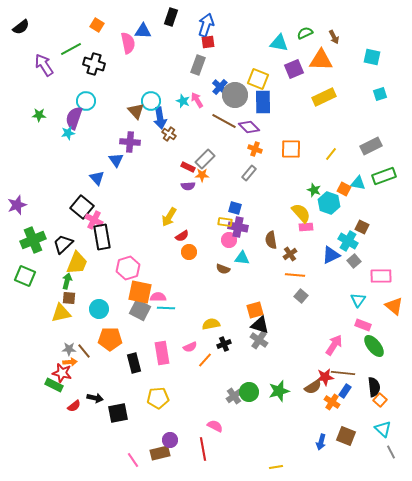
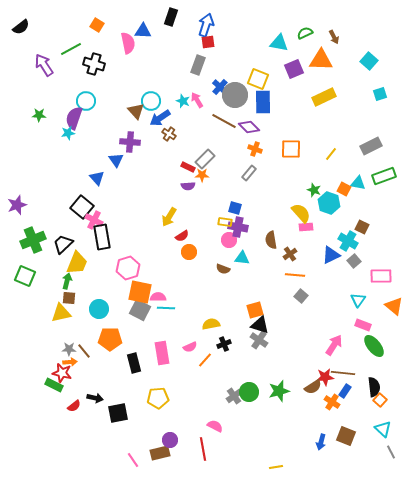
cyan square at (372, 57): moved 3 px left, 4 px down; rotated 30 degrees clockwise
blue arrow at (160, 118): rotated 65 degrees clockwise
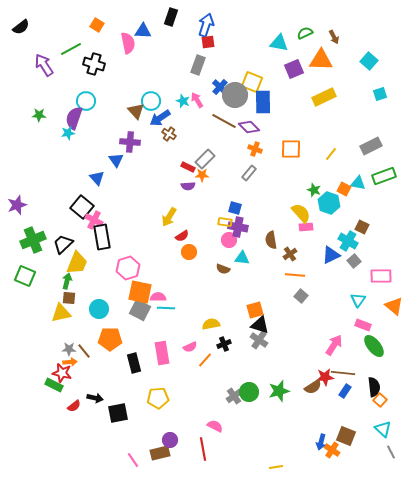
yellow square at (258, 79): moved 6 px left, 3 px down
orange cross at (332, 402): moved 48 px down
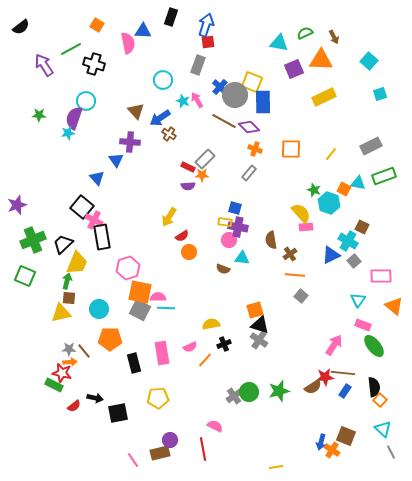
cyan circle at (151, 101): moved 12 px right, 21 px up
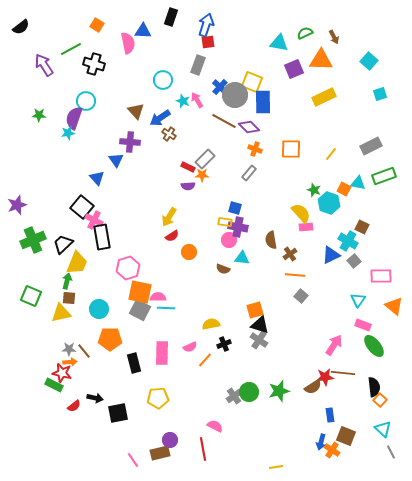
red semicircle at (182, 236): moved 10 px left
green square at (25, 276): moved 6 px right, 20 px down
pink rectangle at (162, 353): rotated 10 degrees clockwise
blue rectangle at (345, 391): moved 15 px left, 24 px down; rotated 40 degrees counterclockwise
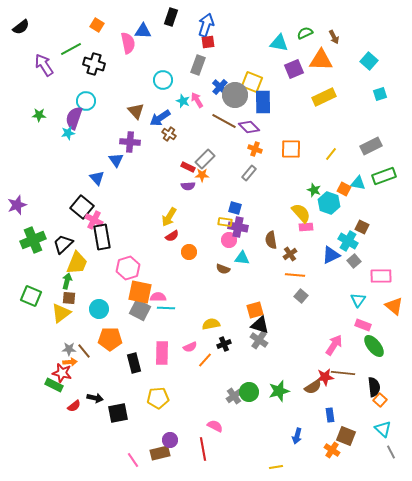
yellow triangle at (61, 313): rotated 25 degrees counterclockwise
blue arrow at (321, 442): moved 24 px left, 6 px up
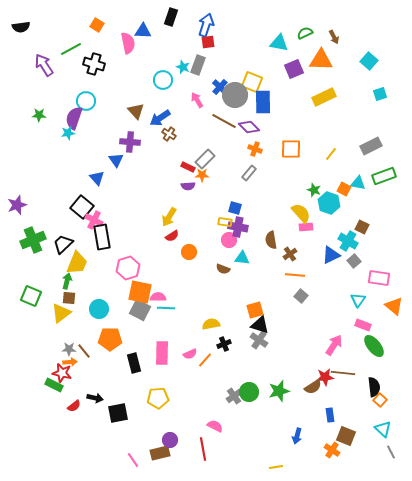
black semicircle at (21, 27): rotated 30 degrees clockwise
cyan star at (183, 101): moved 34 px up
pink rectangle at (381, 276): moved 2 px left, 2 px down; rotated 10 degrees clockwise
pink semicircle at (190, 347): moved 7 px down
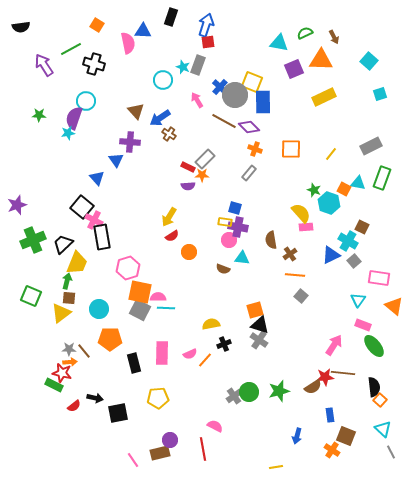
green rectangle at (384, 176): moved 2 px left, 2 px down; rotated 50 degrees counterclockwise
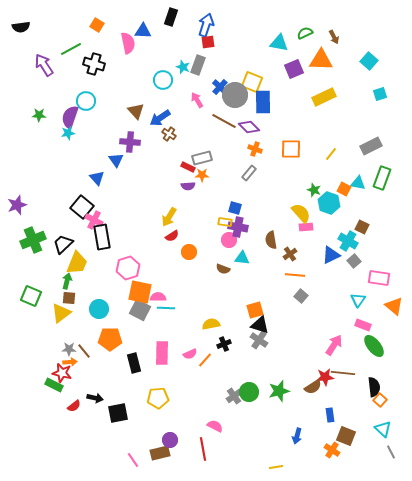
purple semicircle at (74, 118): moved 4 px left, 1 px up
gray rectangle at (205, 159): moved 3 px left, 1 px up; rotated 30 degrees clockwise
